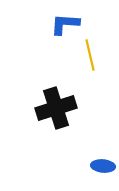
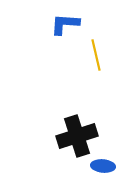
yellow line: moved 6 px right
black cross: moved 21 px right, 28 px down
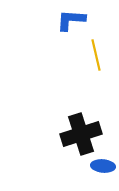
blue L-shape: moved 6 px right, 4 px up
black cross: moved 4 px right, 2 px up
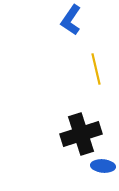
blue L-shape: rotated 60 degrees counterclockwise
yellow line: moved 14 px down
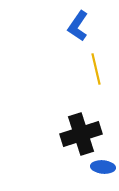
blue L-shape: moved 7 px right, 6 px down
blue ellipse: moved 1 px down
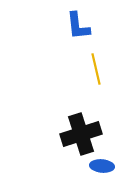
blue L-shape: rotated 40 degrees counterclockwise
blue ellipse: moved 1 px left, 1 px up
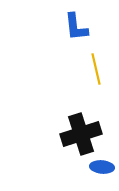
blue L-shape: moved 2 px left, 1 px down
blue ellipse: moved 1 px down
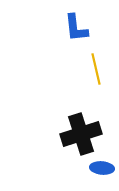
blue L-shape: moved 1 px down
blue ellipse: moved 1 px down
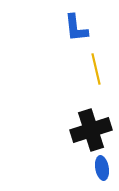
black cross: moved 10 px right, 4 px up
blue ellipse: rotated 75 degrees clockwise
